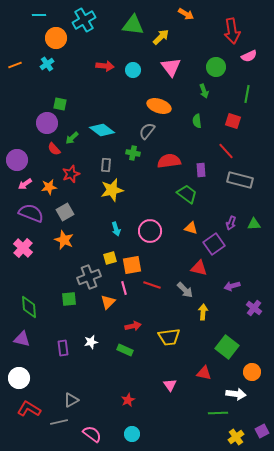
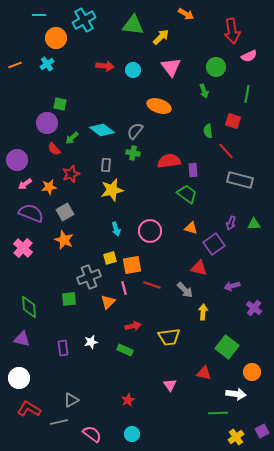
green semicircle at (197, 121): moved 11 px right, 10 px down
gray semicircle at (147, 131): moved 12 px left
purple rectangle at (201, 170): moved 8 px left
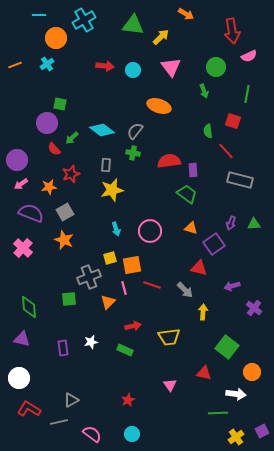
pink arrow at (25, 184): moved 4 px left
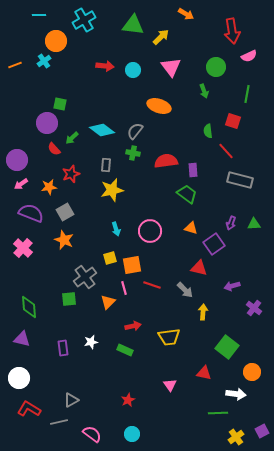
orange circle at (56, 38): moved 3 px down
cyan cross at (47, 64): moved 3 px left, 3 px up
red semicircle at (169, 161): moved 3 px left
gray cross at (89, 277): moved 4 px left; rotated 15 degrees counterclockwise
